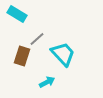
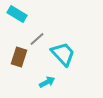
brown rectangle: moved 3 px left, 1 px down
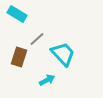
cyan arrow: moved 2 px up
